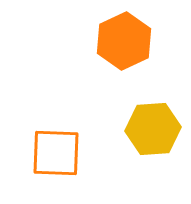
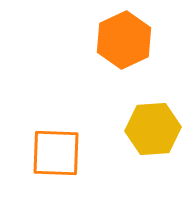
orange hexagon: moved 1 px up
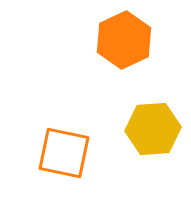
orange square: moved 8 px right; rotated 10 degrees clockwise
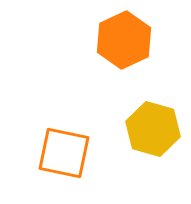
yellow hexagon: rotated 20 degrees clockwise
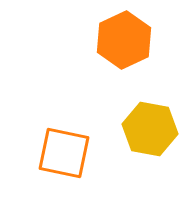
yellow hexagon: moved 3 px left; rotated 6 degrees counterclockwise
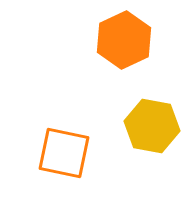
yellow hexagon: moved 2 px right, 3 px up
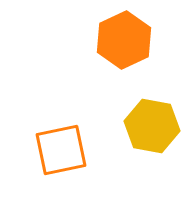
orange square: moved 3 px left, 3 px up; rotated 24 degrees counterclockwise
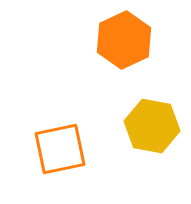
orange square: moved 1 px left, 1 px up
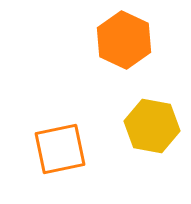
orange hexagon: rotated 10 degrees counterclockwise
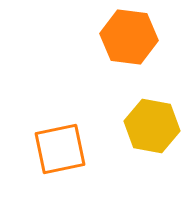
orange hexagon: moved 5 px right, 3 px up; rotated 18 degrees counterclockwise
